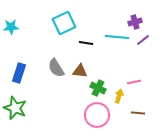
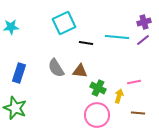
purple cross: moved 9 px right
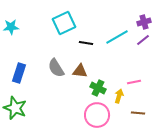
cyan line: rotated 35 degrees counterclockwise
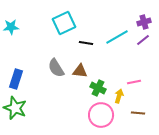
blue rectangle: moved 3 px left, 6 px down
pink circle: moved 4 px right
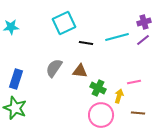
cyan line: rotated 15 degrees clockwise
gray semicircle: moved 2 px left; rotated 66 degrees clockwise
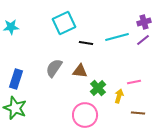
green cross: rotated 21 degrees clockwise
pink circle: moved 16 px left
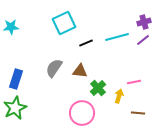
black line: rotated 32 degrees counterclockwise
green star: rotated 25 degrees clockwise
pink circle: moved 3 px left, 2 px up
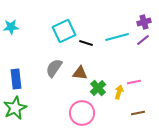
cyan square: moved 8 px down
black line: rotated 40 degrees clockwise
brown triangle: moved 2 px down
blue rectangle: rotated 24 degrees counterclockwise
yellow arrow: moved 4 px up
brown line: rotated 16 degrees counterclockwise
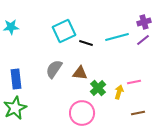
gray semicircle: moved 1 px down
